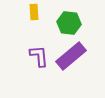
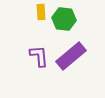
yellow rectangle: moved 7 px right
green hexagon: moved 5 px left, 4 px up
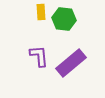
purple rectangle: moved 7 px down
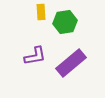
green hexagon: moved 1 px right, 3 px down; rotated 15 degrees counterclockwise
purple L-shape: moved 4 px left; rotated 85 degrees clockwise
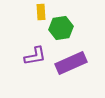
green hexagon: moved 4 px left, 6 px down
purple rectangle: rotated 16 degrees clockwise
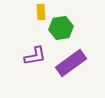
purple rectangle: rotated 12 degrees counterclockwise
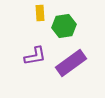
yellow rectangle: moved 1 px left, 1 px down
green hexagon: moved 3 px right, 2 px up
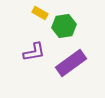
yellow rectangle: rotated 56 degrees counterclockwise
purple L-shape: moved 1 px left, 4 px up
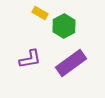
green hexagon: rotated 20 degrees counterclockwise
purple L-shape: moved 4 px left, 7 px down
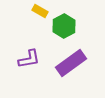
yellow rectangle: moved 2 px up
purple L-shape: moved 1 px left
